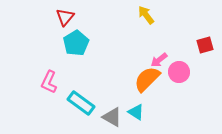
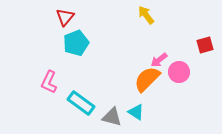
cyan pentagon: rotated 10 degrees clockwise
gray triangle: rotated 15 degrees counterclockwise
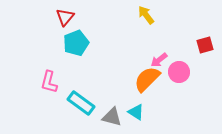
pink L-shape: rotated 10 degrees counterclockwise
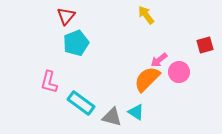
red triangle: moved 1 px right, 1 px up
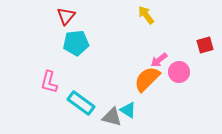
cyan pentagon: rotated 15 degrees clockwise
cyan triangle: moved 8 px left, 2 px up
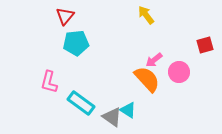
red triangle: moved 1 px left
pink arrow: moved 5 px left
orange semicircle: rotated 92 degrees clockwise
gray triangle: rotated 20 degrees clockwise
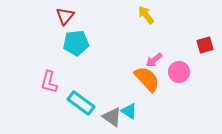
cyan triangle: moved 1 px right, 1 px down
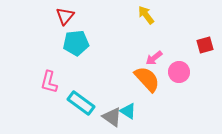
pink arrow: moved 2 px up
cyan triangle: moved 1 px left
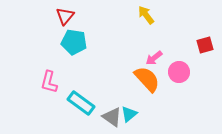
cyan pentagon: moved 2 px left, 1 px up; rotated 15 degrees clockwise
cyan triangle: moved 1 px right, 3 px down; rotated 48 degrees clockwise
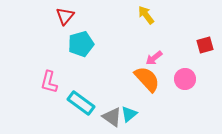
cyan pentagon: moved 7 px right, 2 px down; rotated 25 degrees counterclockwise
pink circle: moved 6 px right, 7 px down
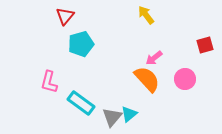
gray triangle: rotated 35 degrees clockwise
